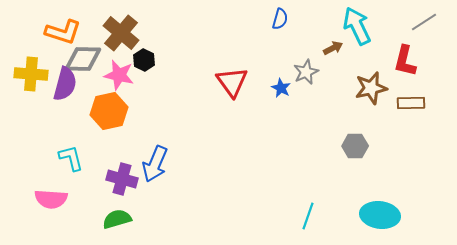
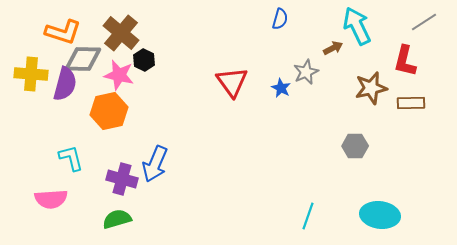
pink semicircle: rotated 8 degrees counterclockwise
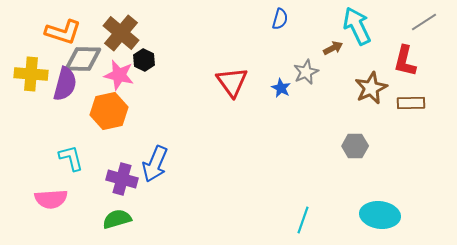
brown star: rotated 12 degrees counterclockwise
cyan line: moved 5 px left, 4 px down
